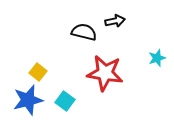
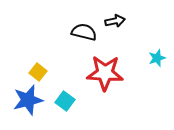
red star: rotated 6 degrees counterclockwise
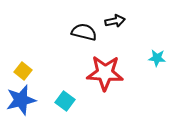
cyan star: rotated 24 degrees clockwise
yellow square: moved 15 px left, 1 px up
blue star: moved 7 px left
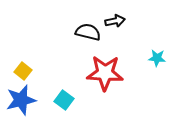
black semicircle: moved 4 px right
cyan square: moved 1 px left, 1 px up
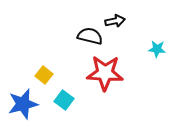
black semicircle: moved 2 px right, 4 px down
cyan star: moved 9 px up
yellow square: moved 21 px right, 4 px down
blue star: moved 2 px right, 4 px down
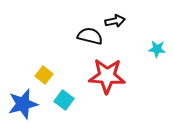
red star: moved 2 px right, 3 px down
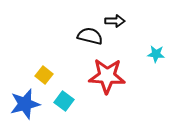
black arrow: rotated 12 degrees clockwise
cyan star: moved 1 px left, 5 px down
cyan square: moved 1 px down
blue star: moved 2 px right
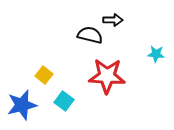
black arrow: moved 2 px left, 1 px up
black semicircle: moved 1 px up
blue star: moved 3 px left, 1 px down
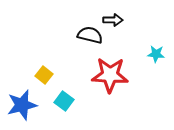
red star: moved 3 px right, 1 px up
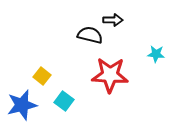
yellow square: moved 2 px left, 1 px down
